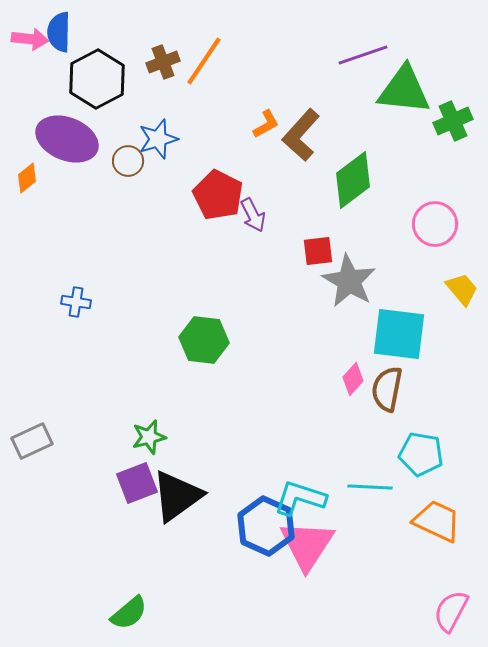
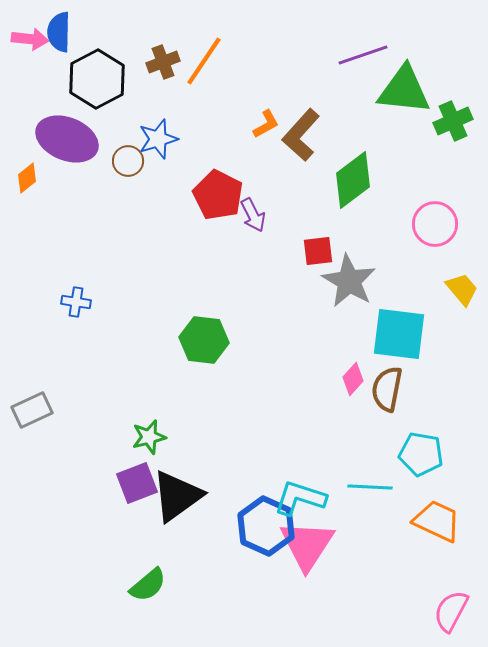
gray rectangle: moved 31 px up
green semicircle: moved 19 px right, 28 px up
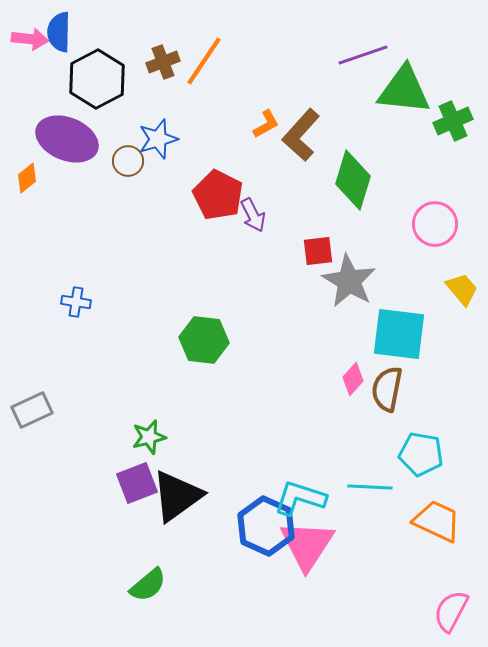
green diamond: rotated 36 degrees counterclockwise
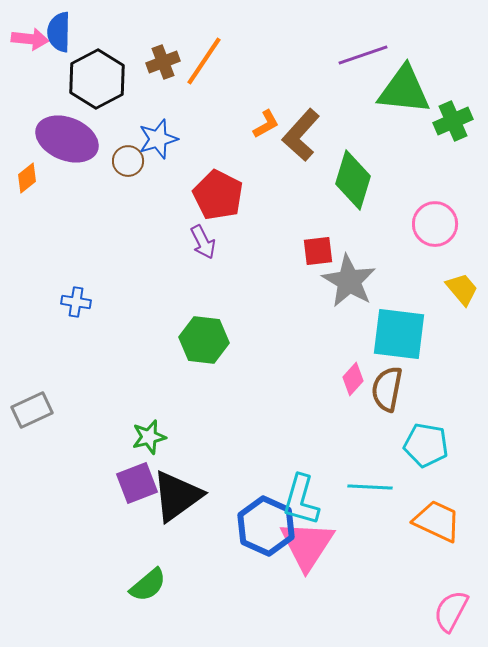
purple arrow: moved 50 px left, 27 px down
cyan pentagon: moved 5 px right, 9 px up
cyan L-shape: moved 1 px right, 2 px down; rotated 92 degrees counterclockwise
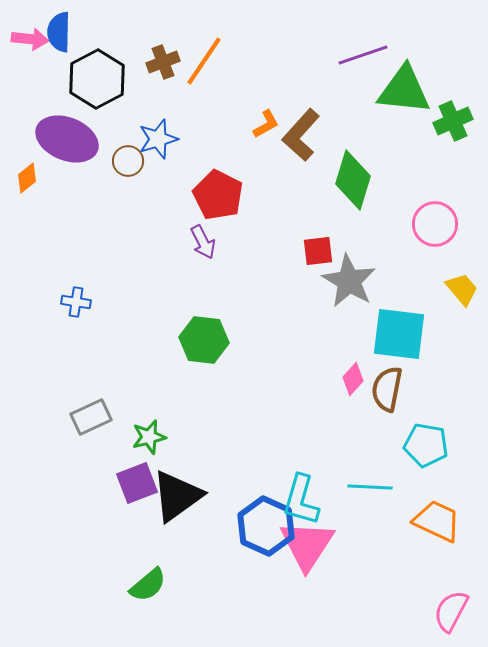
gray rectangle: moved 59 px right, 7 px down
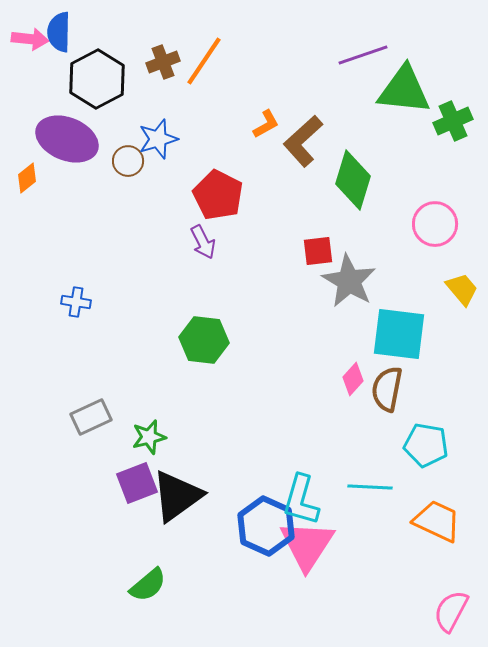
brown L-shape: moved 2 px right, 6 px down; rotated 6 degrees clockwise
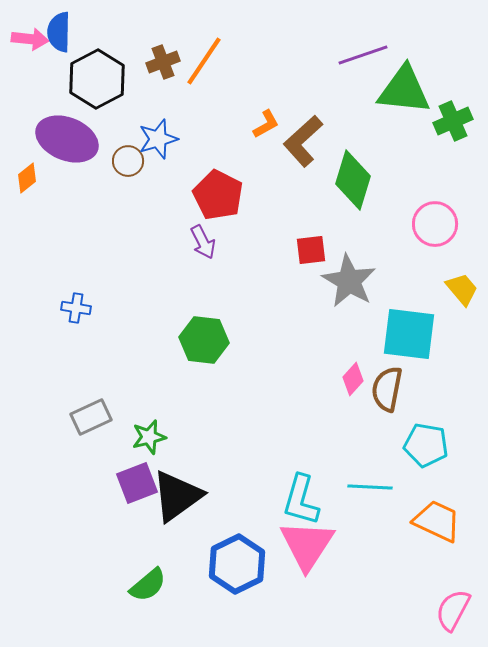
red square: moved 7 px left, 1 px up
blue cross: moved 6 px down
cyan square: moved 10 px right
blue hexagon: moved 29 px left, 38 px down; rotated 10 degrees clockwise
pink semicircle: moved 2 px right, 1 px up
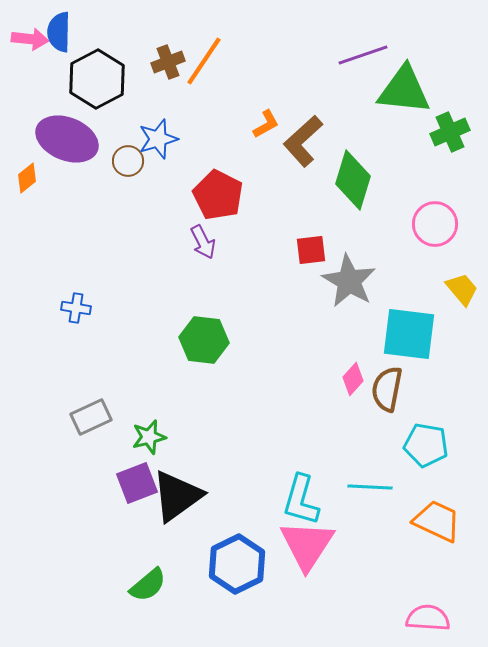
brown cross: moved 5 px right
green cross: moved 3 px left, 11 px down
pink semicircle: moved 25 px left, 8 px down; rotated 66 degrees clockwise
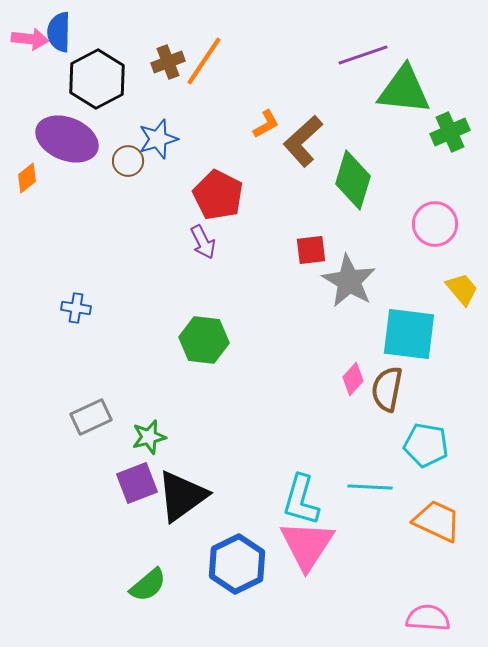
black triangle: moved 5 px right
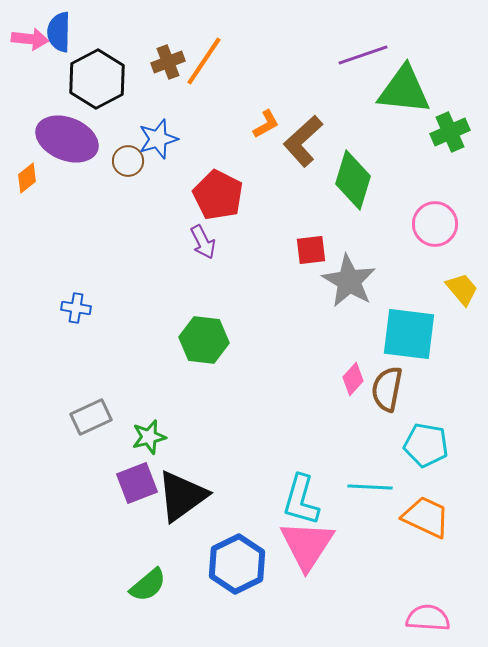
orange trapezoid: moved 11 px left, 4 px up
